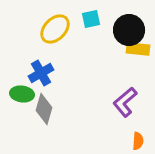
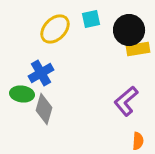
yellow rectangle: rotated 15 degrees counterclockwise
purple L-shape: moved 1 px right, 1 px up
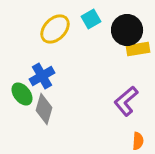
cyan square: rotated 18 degrees counterclockwise
black circle: moved 2 px left
blue cross: moved 1 px right, 3 px down
green ellipse: rotated 45 degrees clockwise
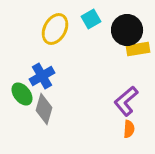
yellow ellipse: rotated 16 degrees counterclockwise
orange semicircle: moved 9 px left, 12 px up
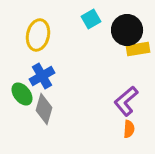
yellow ellipse: moved 17 px left, 6 px down; rotated 16 degrees counterclockwise
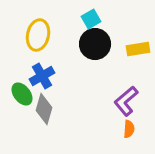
black circle: moved 32 px left, 14 px down
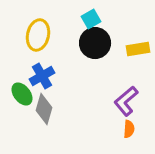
black circle: moved 1 px up
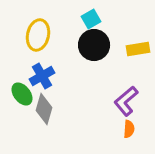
black circle: moved 1 px left, 2 px down
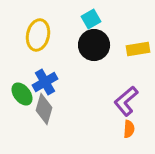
blue cross: moved 3 px right, 6 px down
